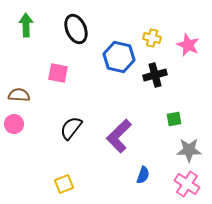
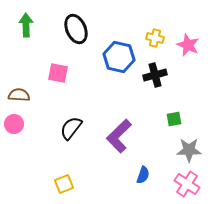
yellow cross: moved 3 px right
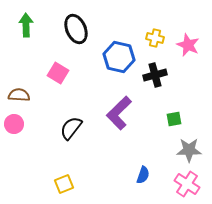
pink square: rotated 20 degrees clockwise
purple L-shape: moved 23 px up
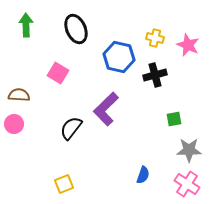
purple L-shape: moved 13 px left, 4 px up
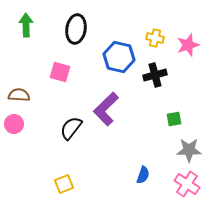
black ellipse: rotated 32 degrees clockwise
pink star: rotated 30 degrees clockwise
pink square: moved 2 px right, 1 px up; rotated 15 degrees counterclockwise
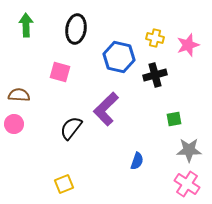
blue semicircle: moved 6 px left, 14 px up
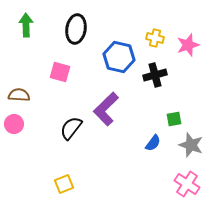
gray star: moved 2 px right, 5 px up; rotated 20 degrees clockwise
blue semicircle: moved 16 px right, 18 px up; rotated 18 degrees clockwise
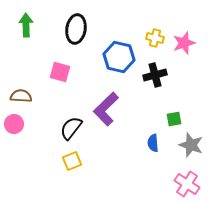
pink star: moved 4 px left, 2 px up
brown semicircle: moved 2 px right, 1 px down
blue semicircle: rotated 138 degrees clockwise
yellow square: moved 8 px right, 23 px up
